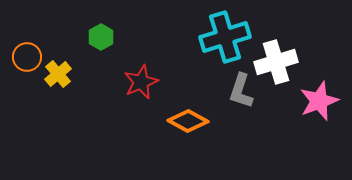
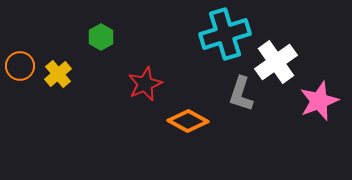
cyan cross: moved 3 px up
orange circle: moved 7 px left, 9 px down
white cross: rotated 18 degrees counterclockwise
red star: moved 4 px right, 2 px down
gray L-shape: moved 3 px down
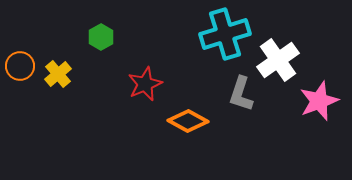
white cross: moved 2 px right, 2 px up
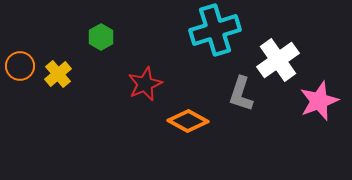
cyan cross: moved 10 px left, 4 px up
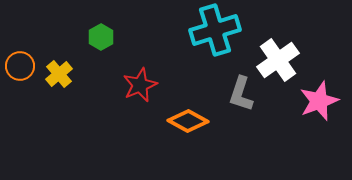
yellow cross: moved 1 px right
red star: moved 5 px left, 1 px down
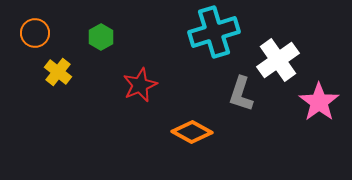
cyan cross: moved 1 px left, 2 px down
orange circle: moved 15 px right, 33 px up
yellow cross: moved 1 px left, 2 px up; rotated 12 degrees counterclockwise
pink star: moved 1 px down; rotated 15 degrees counterclockwise
orange diamond: moved 4 px right, 11 px down
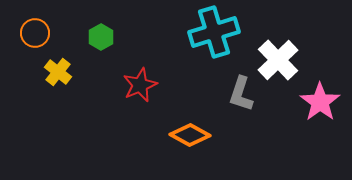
white cross: rotated 9 degrees counterclockwise
pink star: moved 1 px right
orange diamond: moved 2 px left, 3 px down
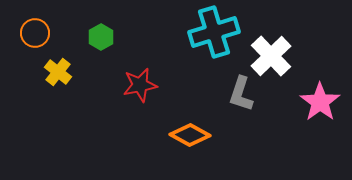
white cross: moved 7 px left, 4 px up
red star: rotated 12 degrees clockwise
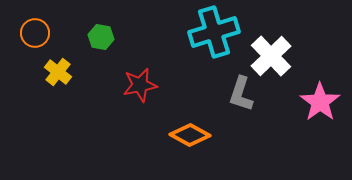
green hexagon: rotated 20 degrees counterclockwise
